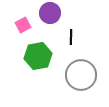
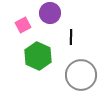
green hexagon: rotated 24 degrees counterclockwise
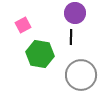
purple circle: moved 25 px right
green hexagon: moved 2 px right, 2 px up; rotated 16 degrees counterclockwise
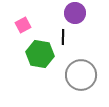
black line: moved 8 px left
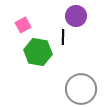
purple circle: moved 1 px right, 3 px down
green hexagon: moved 2 px left, 2 px up
gray circle: moved 14 px down
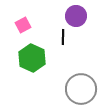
green hexagon: moved 6 px left, 6 px down; rotated 16 degrees clockwise
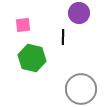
purple circle: moved 3 px right, 3 px up
pink square: rotated 21 degrees clockwise
green hexagon: rotated 12 degrees counterclockwise
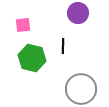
purple circle: moved 1 px left
black line: moved 9 px down
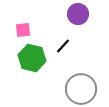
purple circle: moved 1 px down
pink square: moved 5 px down
black line: rotated 42 degrees clockwise
